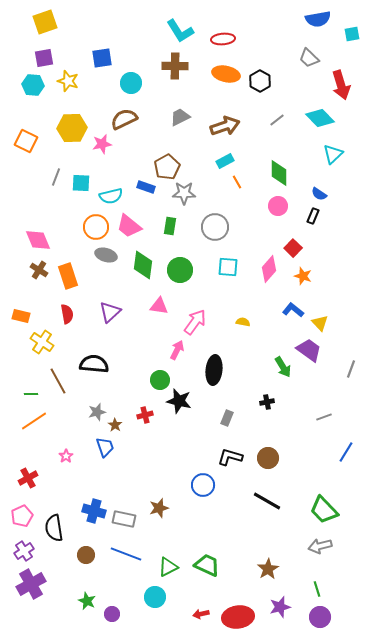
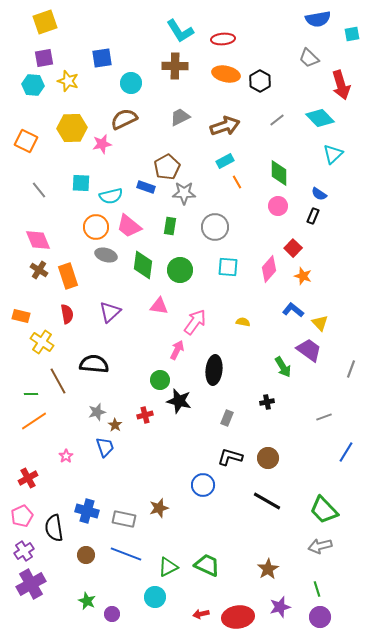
gray line at (56, 177): moved 17 px left, 13 px down; rotated 60 degrees counterclockwise
blue cross at (94, 511): moved 7 px left
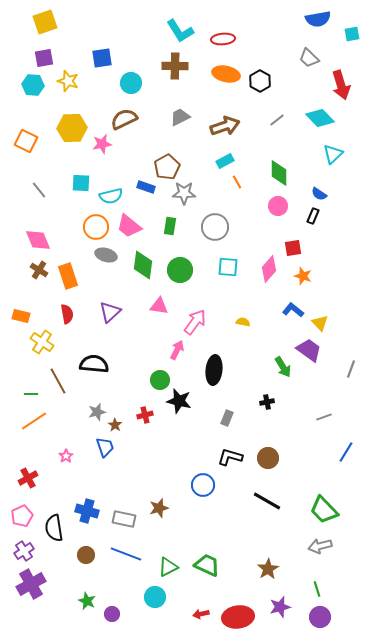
red square at (293, 248): rotated 36 degrees clockwise
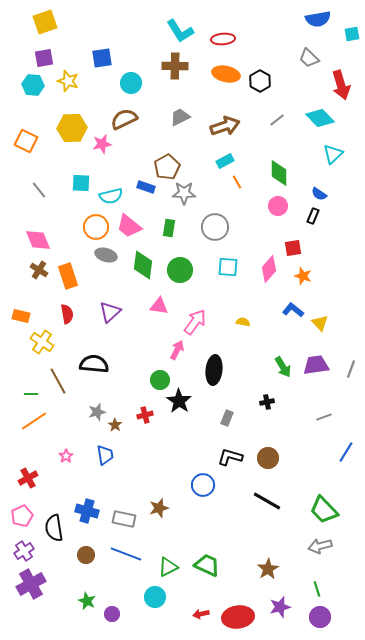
green rectangle at (170, 226): moved 1 px left, 2 px down
purple trapezoid at (309, 350): moved 7 px right, 15 px down; rotated 44 degrees counterclockwise
black star at (179, 401): rotated 20 degrees clockwise
blue trapezoid at (105, 447): moved 8 px down; rotated 10 degrees clockwise
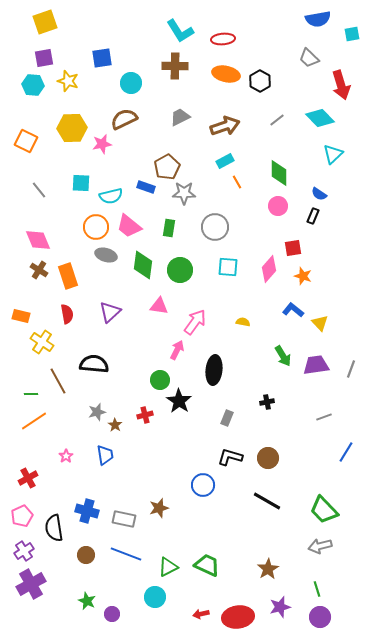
green arrow at (283, 367): moved 11 px up
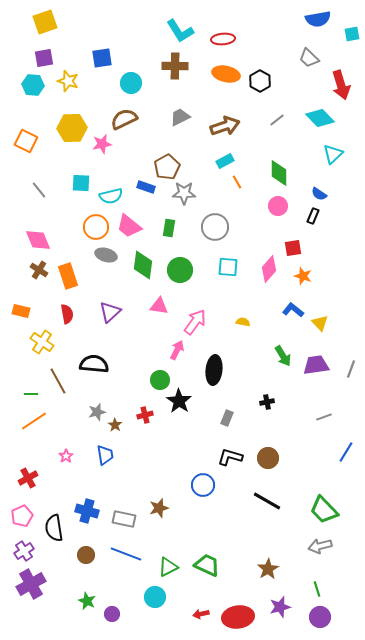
orange rectangle at (21, 316): moved 5 px up
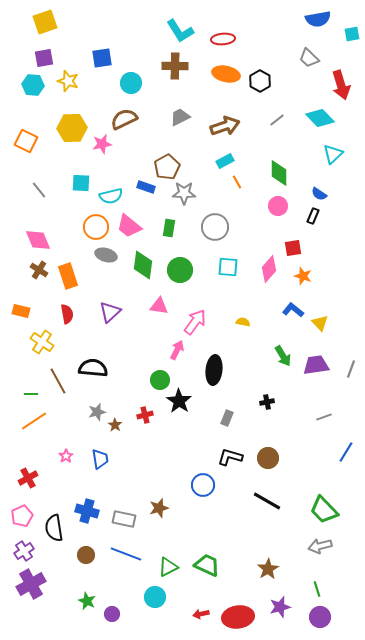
black semicircle at (94, 364): moved 1 px left, 4 px down
blue trapezoid at (105, 455): moved 5 px left, 4 px down
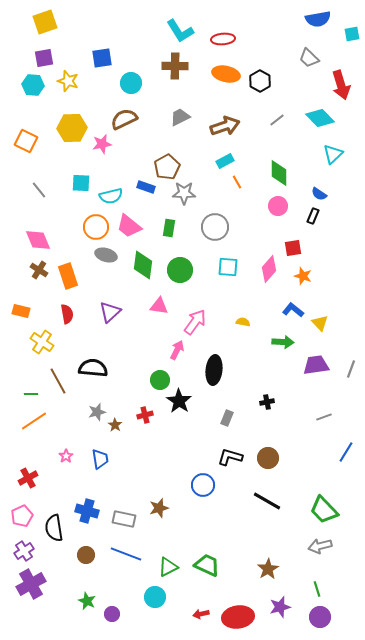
green arrow at (283, 356): moved 14 px up; rotated 55 degrees counterclockwise
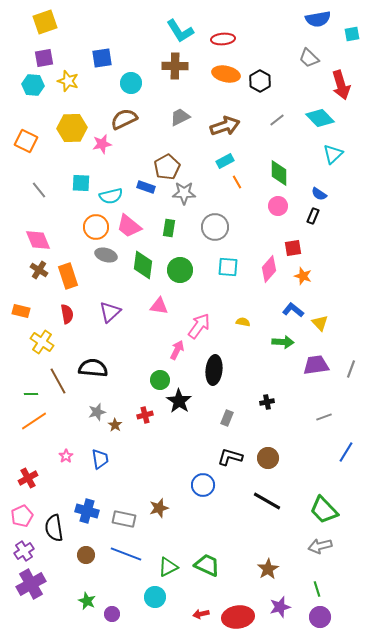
pink arrow at (195, 322): moved 4 px right, 4 px down
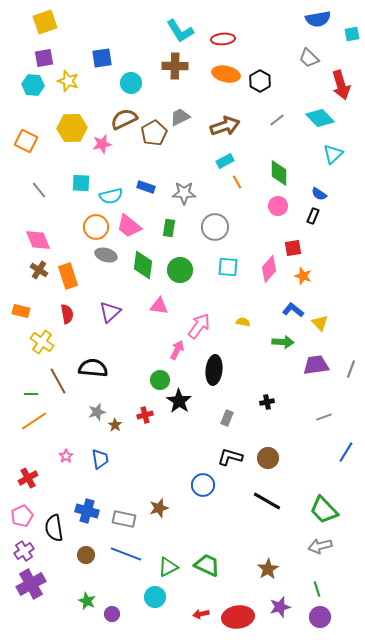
brown pentagon at (167, 167): moved 13 px left, 34 px up
